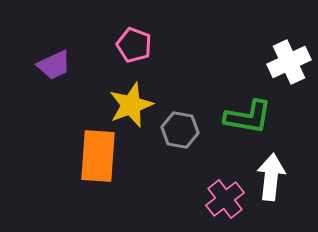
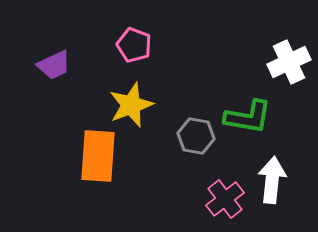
gray hexagon: moved 16 px right, 6 px down
white arrow: moved 1 px right, 3 px down
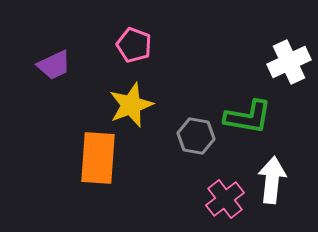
orange rectangle: moved 2 px down
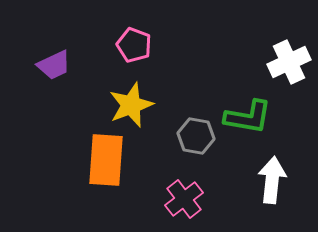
orange rectangle: moved 8 px right, 2 px down
pink cross: moved 41 px left
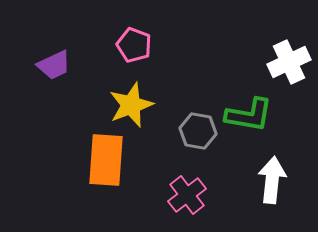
green L-shape: moved 1 px right, 2 px up
gray hexagon: moved 2 px right, 5 px up
pink cross: moved 3 px right, 4 px up
